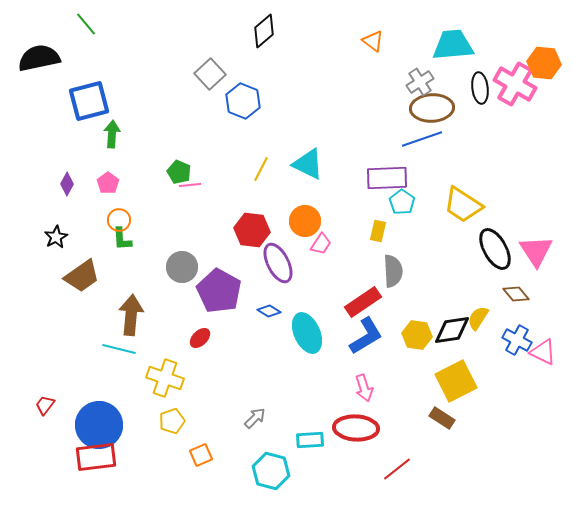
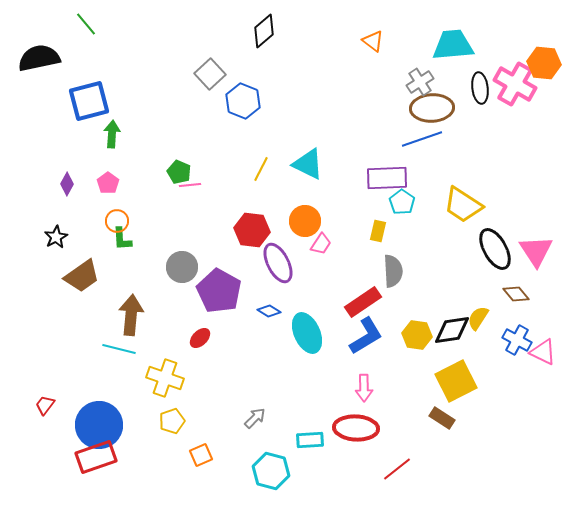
orange circle at (119, 220): moved 2 px left, 1 px down
pink arrow at (364, 388): rotated 16 degrees clockwise
red rectangle at (96, 457): rotated 12 degrees counterclockwise
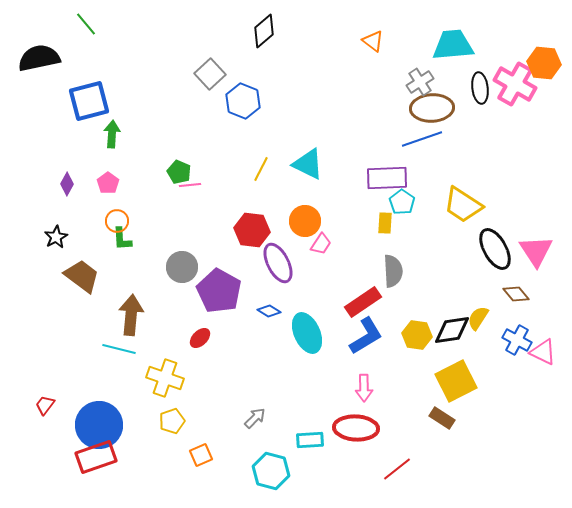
yellow rectangle at (378, 231): moved 7 px right, 8 px up; rotated 10 degrees counterclockwise
brown trapezoid at (82, 276): rotated 108 degrees counterclockwise
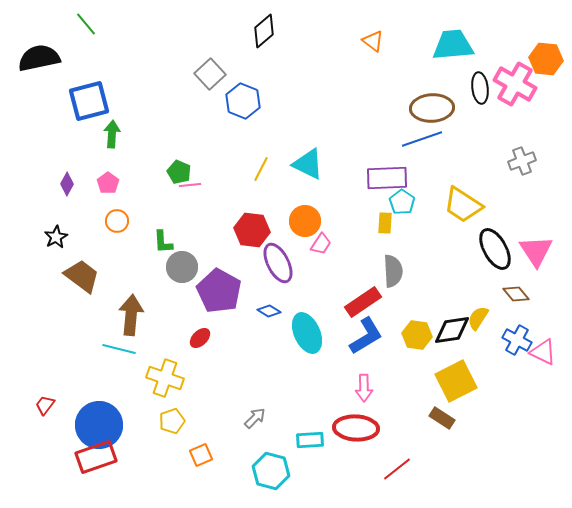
orange hexagon at (544, 63): moved 2 px right, 4 px up
gray cross at (420, 82): moved 102 px right, 79 px down; rotated 12 degrees clockwise
green L-shape at (122, 239): moved 41 px right, 3 px down
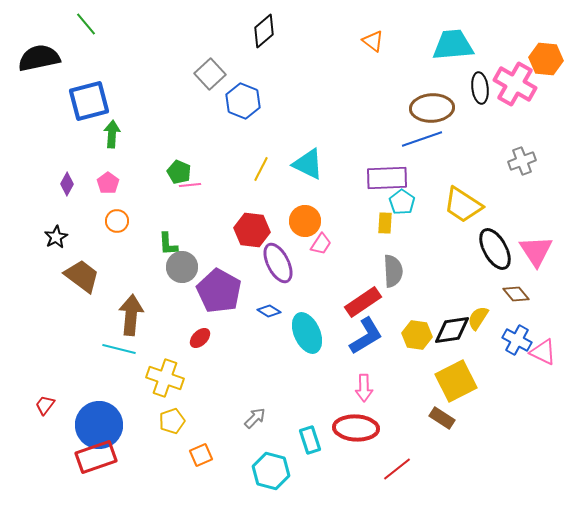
green L-shape at (163, 242): moved 5 px right, 2 px down
cyan rectangle at (310, 440): rotated 76 degrees clockwise
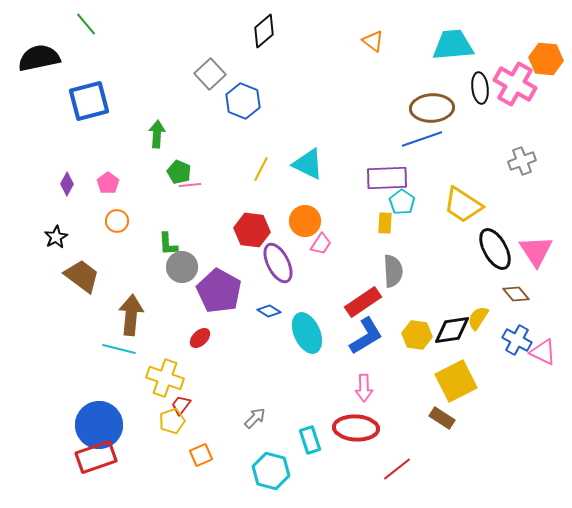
green arrow at (112, 134): moved 45 px right
red trapezoid at (45, 405): moved 136 px right
